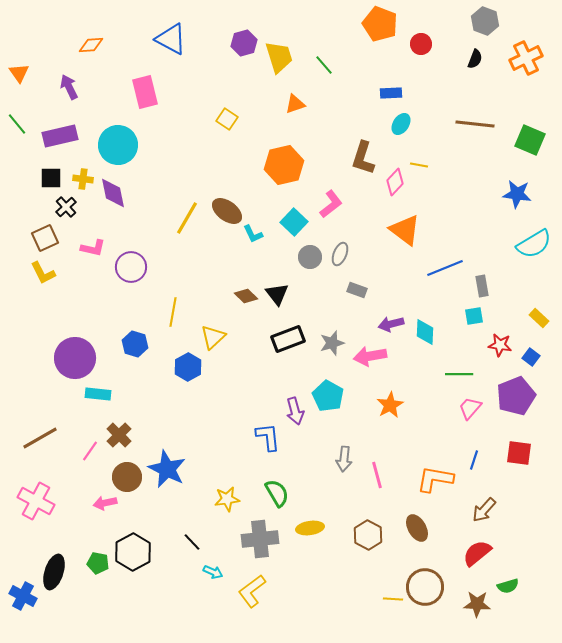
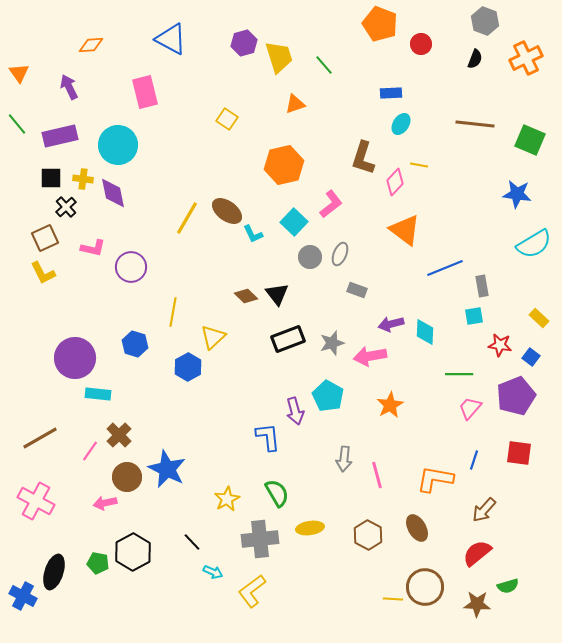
yellow star at (227, 499): rotated 20 degrees counterclockwise
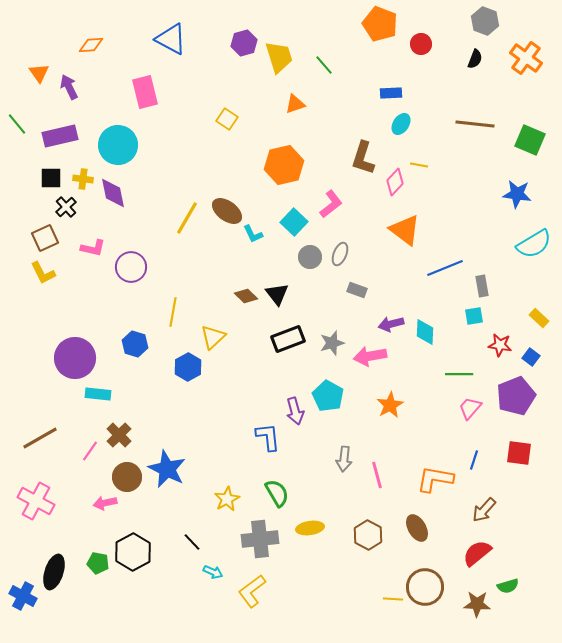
orange cross at (526, 58): rotated 28 degrees counterclockwise
orange triangle at (19, 73): moved 20 px right
